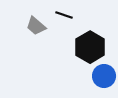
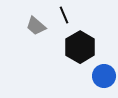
black line: rotated 48 degrees clockwise
black hexagon: moved 10 px left
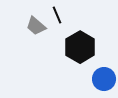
black line: moved 7 px left
blue circle: moved 3 px down
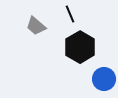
black line: moved 13 px right, 1 px up
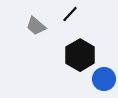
black line: rotated 66 degrees clockwise
black hexagon: moved 8 px down
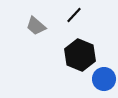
black line: moved 4 px right, 1 px down
black hexagon: rotated 8 degrees counterclockwise
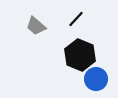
black line: moved 2 px right, 4 px down
blue circle: moved 8 px left
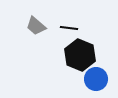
black line: moved 7 px left, 9 px down; rotated 54 degrees clockwise
